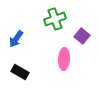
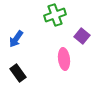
green cross: moved 4 px up
pink ellipse: rotated 10 degrees counterclockwise
black rectangle: moved 2 px left, 1 px down; rotated 24 degrees clockwise
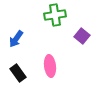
green cross: rotated 10 degrees clockwise
pink ellipse: moved 14 px left, 7 px down
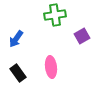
purple square: rotated 21 degrees clockwise
pink ellipse: moved 1 px right, 1 px down
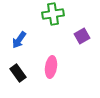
green cross: moved 2 px left, 1 px up
blue arrow: moved 3 px right, 1 px down
pink ellipse: rotated 15 degrees clockwise
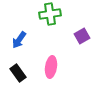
green cross: moved 3 px left
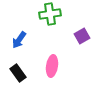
pink ellipse: moved 1 px right, 1 px up
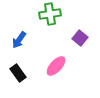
purple square: moved 2 px left, 2 px down; rotated 21 degrees counterclockwise
pink ellipse: moved 4 px right; rotated 35 degrees clockwise
